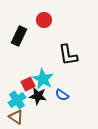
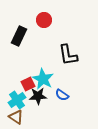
black star: rotated 12 degrees counterclockwise
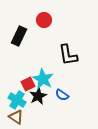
black star: rotated 24 degrees counterclockwise
cyan cross: rotated 24 degrees counterclockwise
